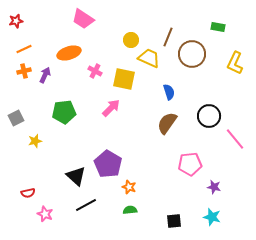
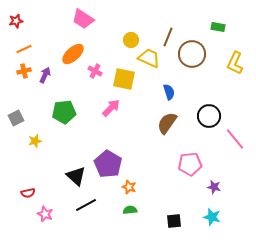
orange ellipse: moved 4 px right, 1 px down; rotated 25 degrees counterclockwise
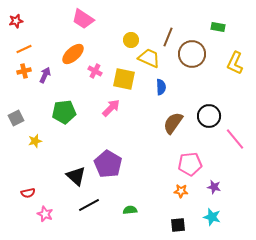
blue semicircle: moved 8 px left, 5 px up; rotated 14 degrees clockwise
brown semicircle: moved 6 px right
orange star: moved 52 px right, 4 px down; rotated 16 degrees counterclockwise
black line: moved 3 px right
black square: moved 4 px right, 4 px down
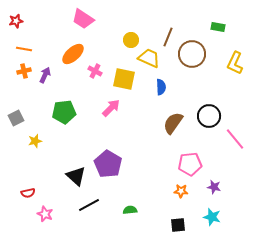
orange line: rotated 35 degrees clockwise
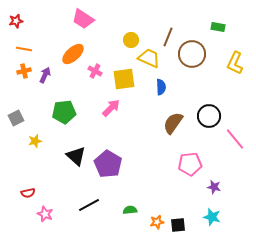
yellow square: rotated 20 degrees counterclockwise
black triangle: moved 20 px up
orange star: moved 24 px left, 31 px down; rotated 16 degrees counterclockwise
